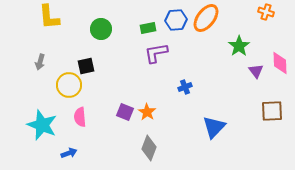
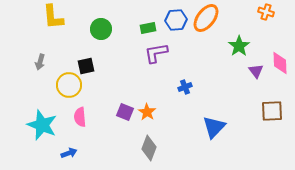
yellow L-shape: moved 4 px right
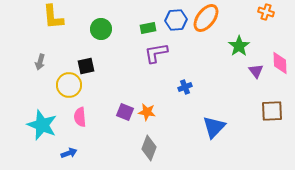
orange star: rotated 24 degrees counterclockwise
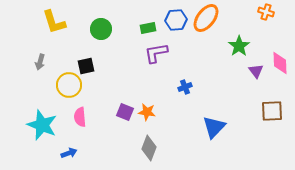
yellow L-shape: moved 1 px right, 5 px down; rotated 12 degrees counterclockwise
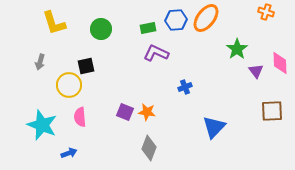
yellow L-shape: moved 1 px down
green star: moved 2 px left, 3 px down
purple L-shape: rotated 35 degrees clockwise
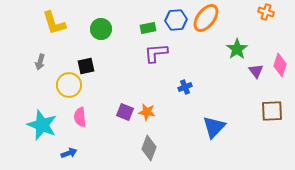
purple L-shape: rotated 30 degrees counterclockwise
pink diamond: moved 2 px down; rotated 20 degrees clockwise
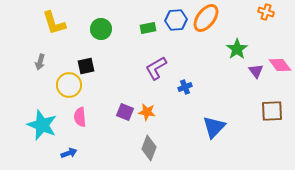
purple L-shape: moved 15 px down; rotated 25 degrees counterclockwise
pink diamond: rotated 55 degrees counterclockwise
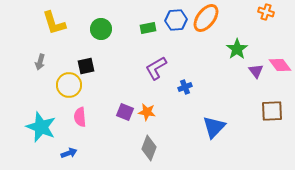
cyan star: moved 1 px left, 2 px down
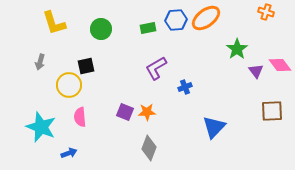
orange ellipse: rotated 16 degrees clockwise
orange star: rotated 12 degrees counterclockwise
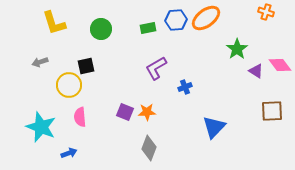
gray arrow: rotated 56 degrees clockwise
purple triangle: rotated 21 degrees counterclockwise
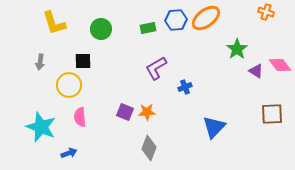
gray arrow: rotated 63 degrees counterclockwise
black square: moved 3 px left, 5 px up; rotated 12 degrees clockwise
brown square: moved 3 px down
